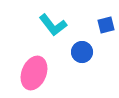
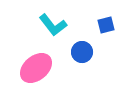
pink ellipse: moved 2 px right, 5 px up; rotated 28 degrees clockwise
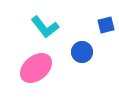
cyan L-shape: moved 8 px left, 2 px down
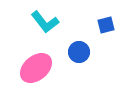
cyan L-shape: moved 5 px up
blue circle: moved 3 px left
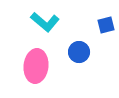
cyan L-shape: rotated 12 degrees counterclockwise
pink ellipse: moved 2 px up; rotated 44 degrees counterclockwise
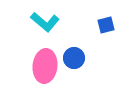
blue circle: moved 5 px left, 6 px down
pink ellipse: moved 9 px right
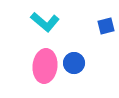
blue square: moved 1 px down
blue circle: moved 5 px down
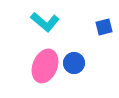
blue square: moved 2 px left, 1 px down
pink ellipse: rotated 16 degrees clockwise
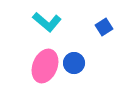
cyan L-shape: moved 2 px right
blue square: rotated 18 degrees counterclockwise
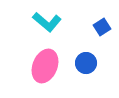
blue square: moved 2 px left
blue circle: moved 12 px right
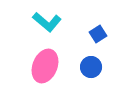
blue square: moved 4 px left, 7 px down
blue circle: moved 5 px right, 4 px down
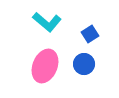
blue square: moved 8 px left
blue circle: moved 7 px left, 3 px up
